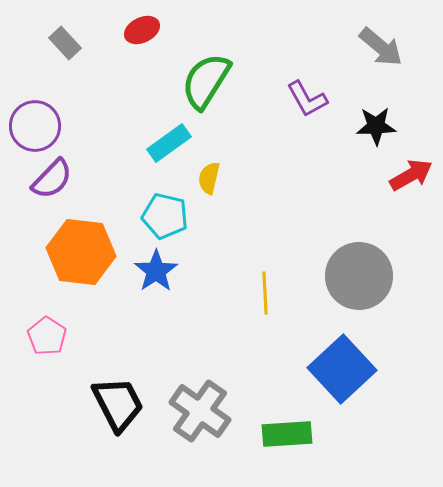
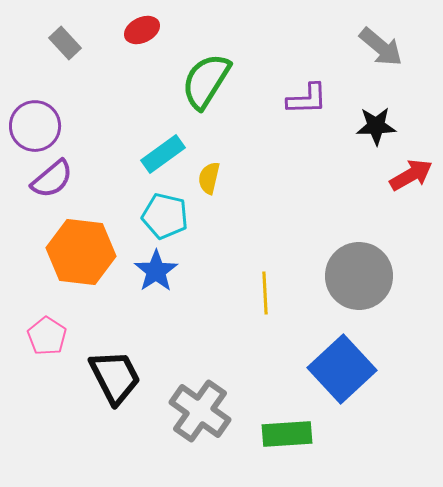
purple L-shape: rotated 63 degrees counterclockwise
cyan rectangle: moved 6 px left, 11 px down
purple semicircle: rotated 6 degrees clockwise
black trapezoid: moved 3 px left, 27 px up
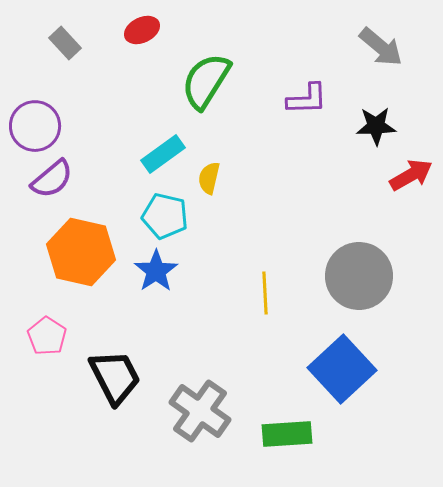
orange hexagon: rotated 6 degrees clockwise
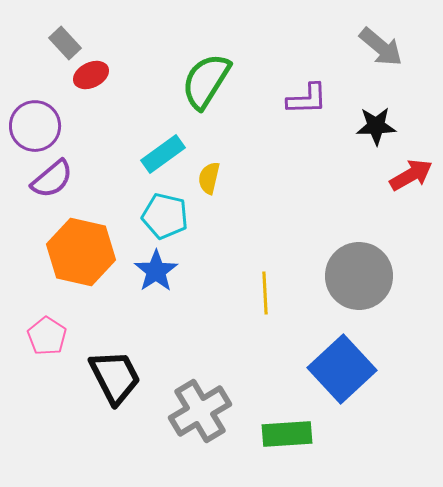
red ellipse: moved 51 px left, 45 px down
gray cross: rotated 24 degrees clockwise
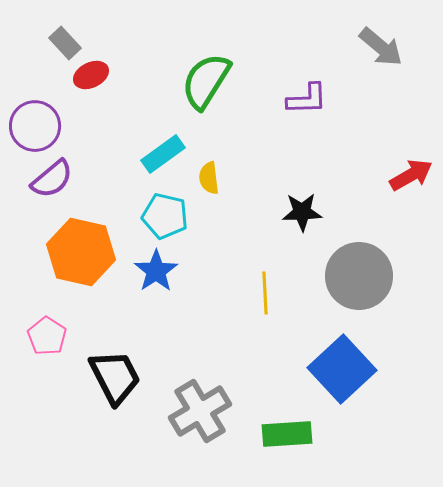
black star: moved 74 px left, 86 px down
yellow semicircle: rotated 20 degrees counterclockwise
